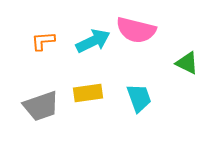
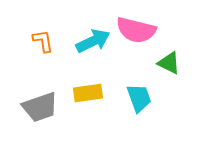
orange L-shape: rotated 85 degrees clockwise
green triangle: moved 18 px left
gray trapezoid: moved 1 px left, 1 px down
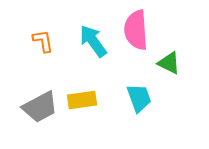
pink semicircle: rotated 72 degrees clockwise
cyan arrow: rotated 100 degrees counterclockwise
yellow rectangle: moved 6 px left, 7 px down
gray trapezoid: rotated 9 degrees counterclockwise
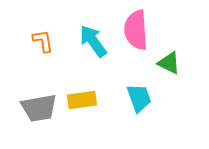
gray trapezoid: moved 1 px left, 1 px down; rotated 18 degrees clockwise
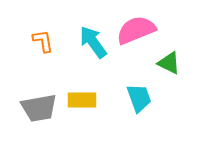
pink semicircle: rotated 72 degrees clockwise
cyan arrow: moved 1 px down
yellow rectangle: rotated 8 degrees clockwise
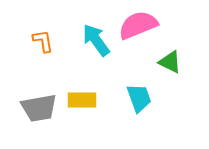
pink semicircle: moved 2 px right, 5 px up
cyan arrow: moved 3 px right, 2 px up
green triangle: moved 1 px right, 1 px up
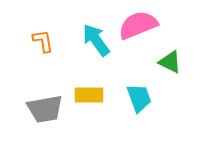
yellow rectangle: moved 7 px right, 5 px up
gray trapezoid: moved 6 px right, 1 px down
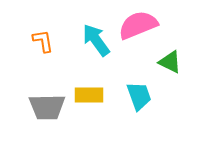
cyan trapezoid: moved 2 px up
gray trapezoid: moved 2 px right, 2 px up; rotated 9 degrees clockwise
